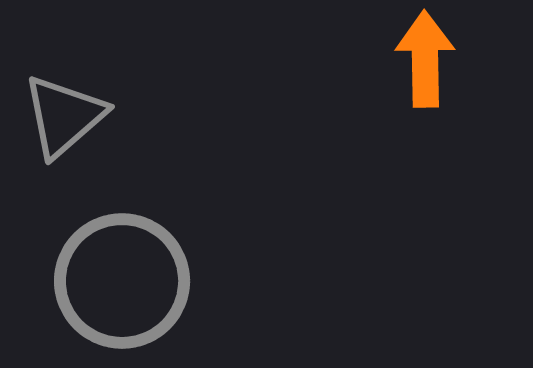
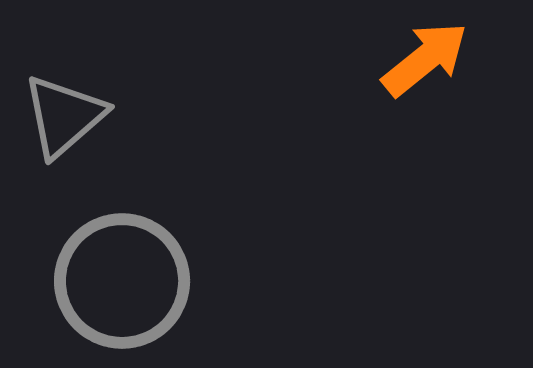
orange arrow: rotated 52 degrees clockwise
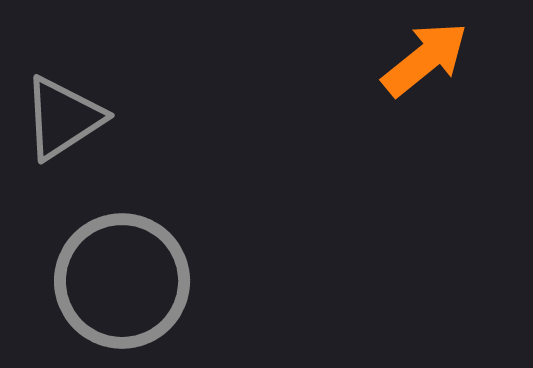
gray triangle: moved 1 px left, 2 px down; rotated 8 degrees clockwise
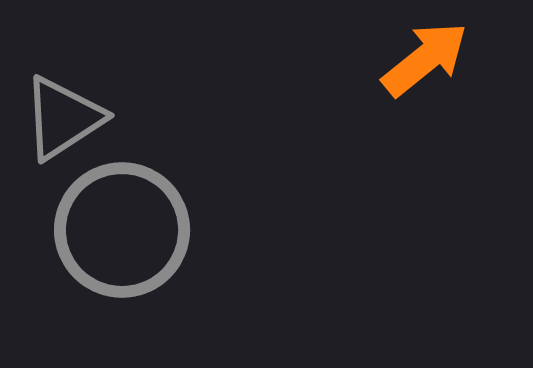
gray circle: moved 51 px up
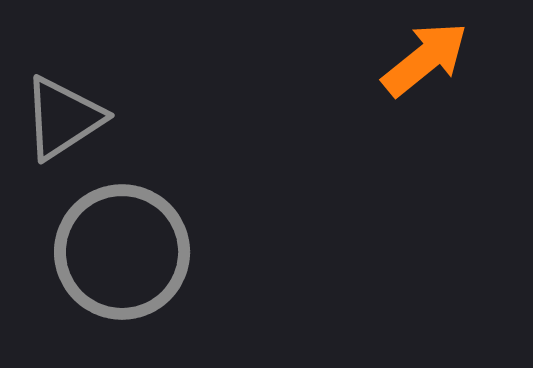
gray circle: moved 22 px down
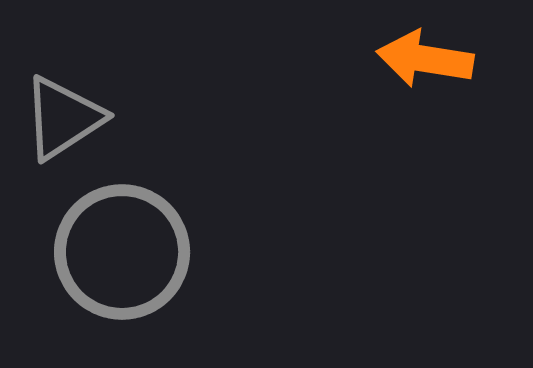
orange arrow: rotated 132 degrees counterclockwise
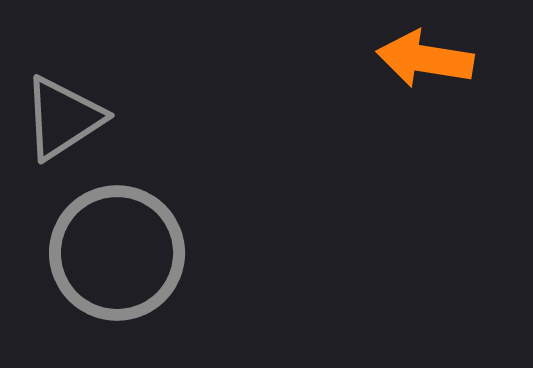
gray circle: moved 5 px left, 1 px down
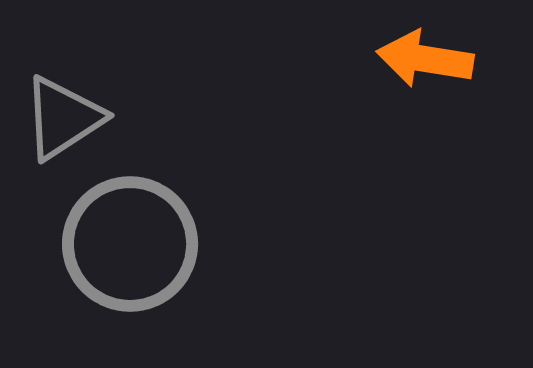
gray circle: moved 13 px right, 9 px up
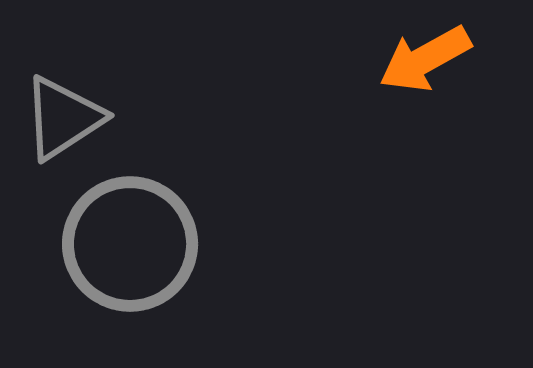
orange arrow: rotated 38 degrees counterclockwise
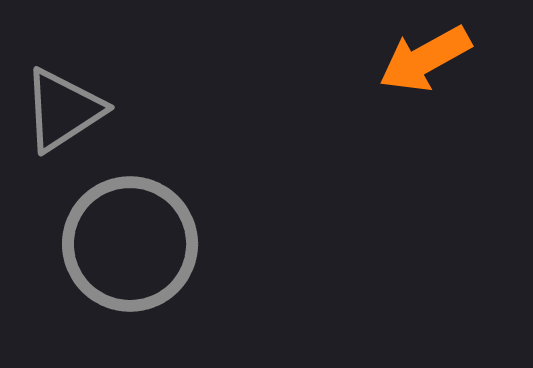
gray triangle: moved 8 px up
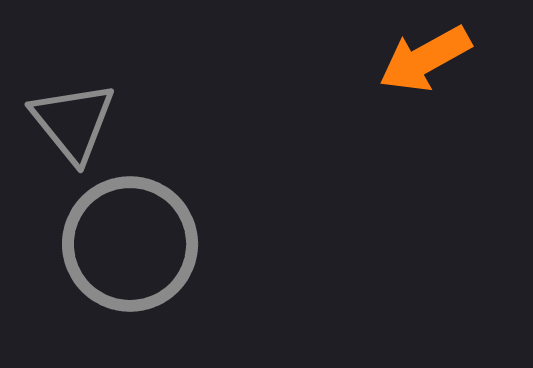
gray triangle: moved 10 px right, 12 px down; rotated 36 degrees counterclockwise
